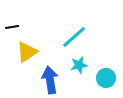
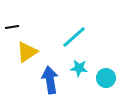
cyan star: moved 3 px down; rotated 18 degrees clockwise
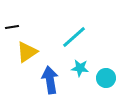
cyan star: moved 1 px right
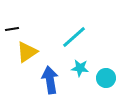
black line: moved 2 px down
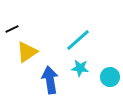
black line: rotated 16 degrees counterclockwise
cyan line: moved 4 px right, 3 px down
cyan circle: moved 4 px right, 1 px up
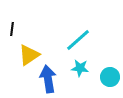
black line: rotated 56 degrees counterclockwise
yellow triangle: moved 2 px right, 3 px down
blue arrow: moved 2 px left, 1 px up
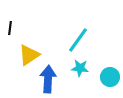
black line: moved 2 px left, 1 px up
cyan line: rotated 12 degrees counterclockwise
blue arrow: rotated 12 degrees clockwise
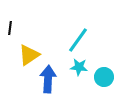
cyan star: moved 1 px left, 1 px up
cyan circle: moved 6 px left
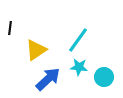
yellow triangle: moved 7 px right, 5 px up
blue arrow: rotated 44 degrees clockwise
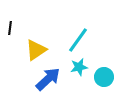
cyan star: rotated 18 degrees counterclockwise
